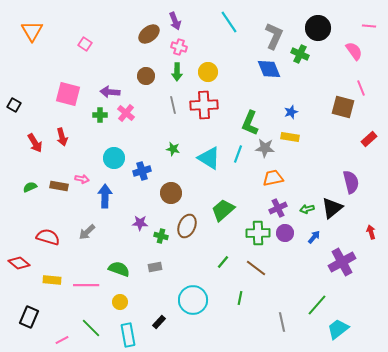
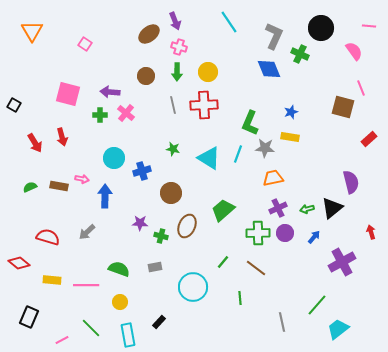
black circle at (318, 28): moved 3 px right
green line at (240, 298): rotated 16 degrees counterclockwise
cyan circle at (193, 300): moved 13 px up
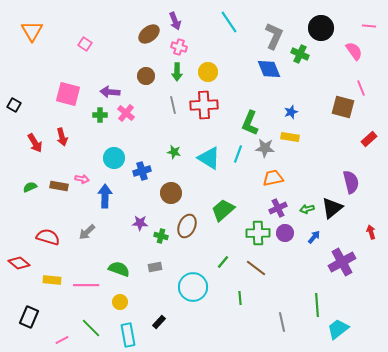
green star at (173, 149): moved 1 px right, 3 px down
green line at (317, 305): rotated 45 degrees counterclockwise
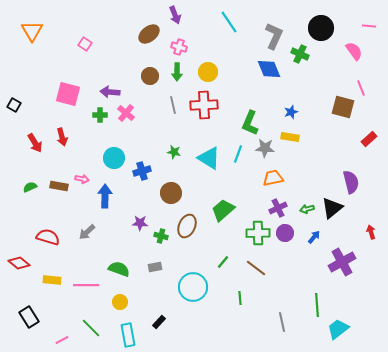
purple arrow at (175, 21): moved 6 px up
brown circle at (146, 76): moved 4 px right
black rectangle at (29, 317): rotated 55 degrees counterclockwise
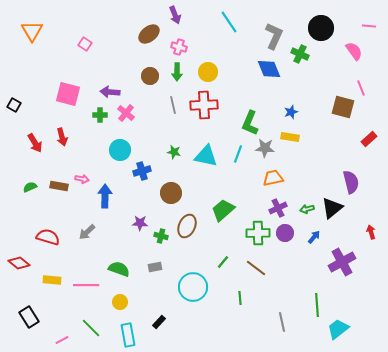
cyan circle at (114, 158): moved 6 px right, 8 px up
cyan triangle at (209, 158): moved 3 px left, 2 px up; rotated 20 degrees counterclockwise
